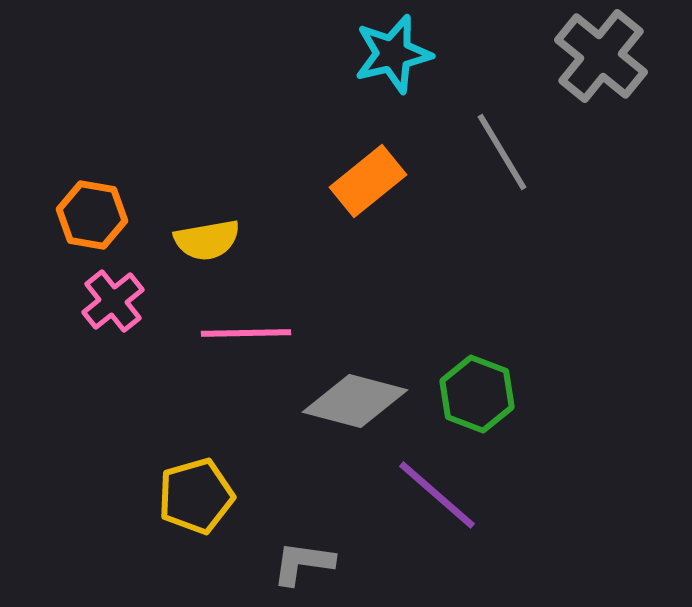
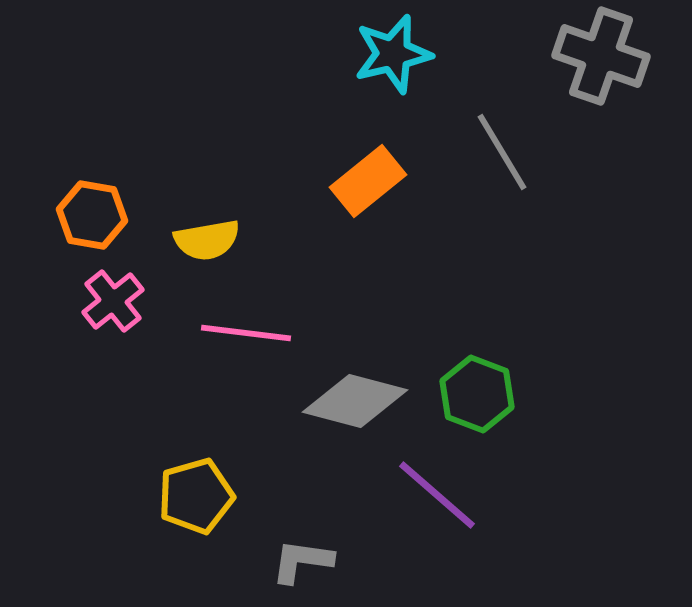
gray cross: rotated 20 degrees counterclockwise
pink line: rotated 8 degrees clockwise
gray L-shape: moved 1 px left, 2 px up
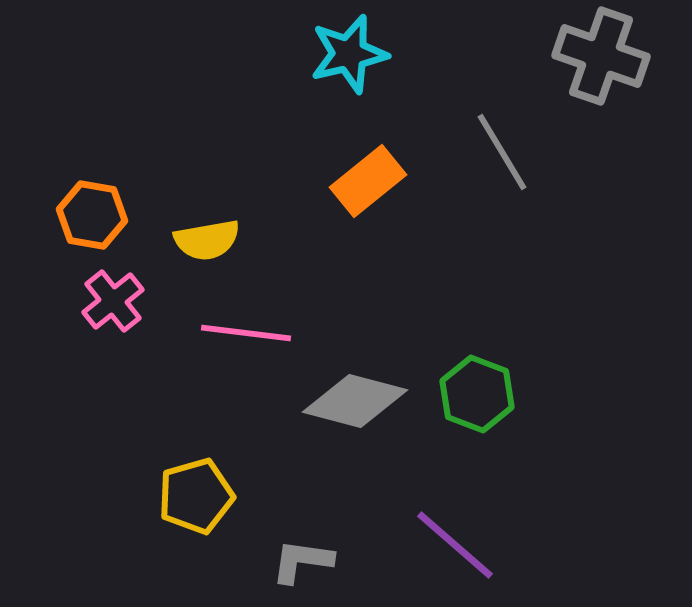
cyan star: moved 44 px left
purple line: moved 18 px right, 50 px down
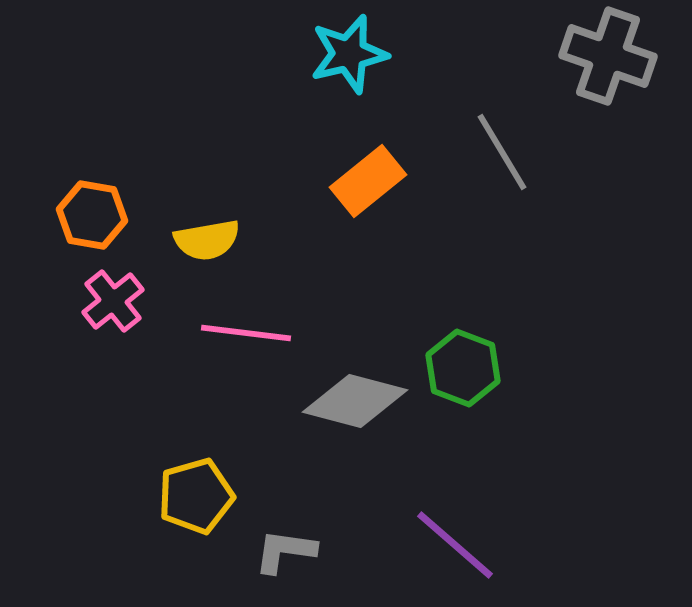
gray cross: moved 7 px right
green hexagon: moved 14 px left, 26 px up
gray L-shape: moved 17 px left, 10 px up
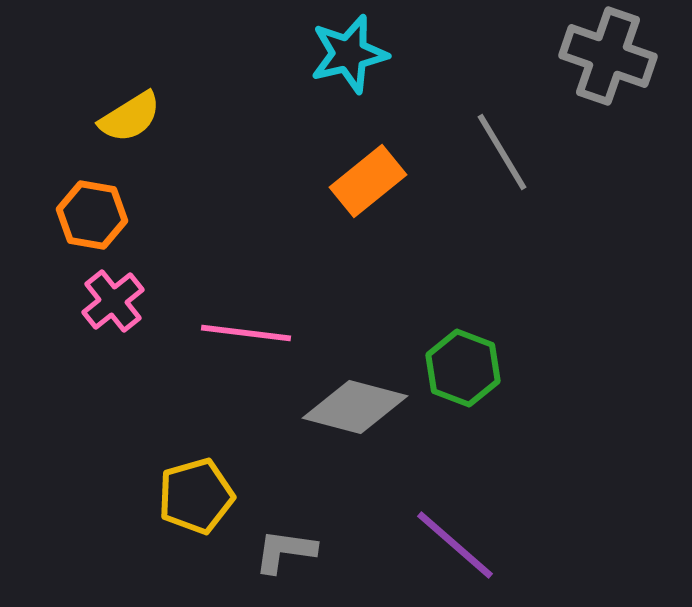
yellow semicircle: moved 77 px left, 123 px up; rotated 22 degrees counterclockwise
gray diamond: moved 6 px down
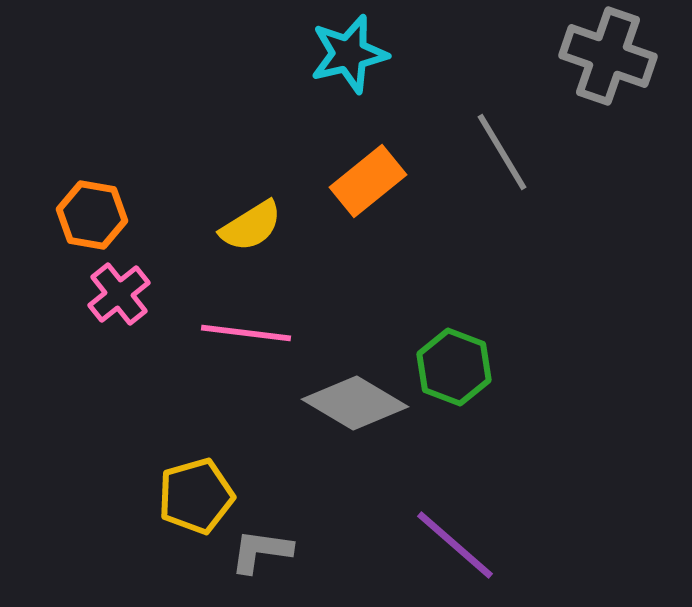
yellow semicircle: moved 121 px right, 109 px down
pink cross: moved 6 px right, 7 px up
green hexagon: moved 9 px left, 1 px up
gray diamond: moved 4 px up; rotated 16 degrees clockwise
gray L-shape: moved 24 px left
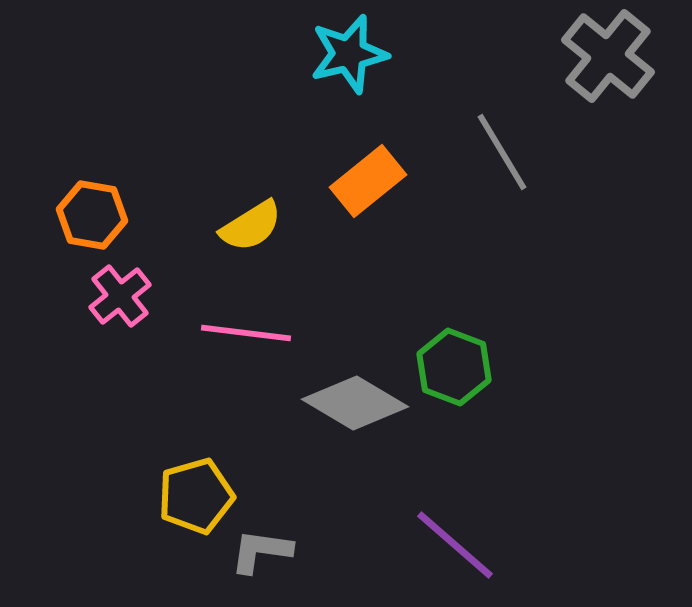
gray cross: rotated 20 degrees clockwise
pink cross: moved 1 px right, 2 px down
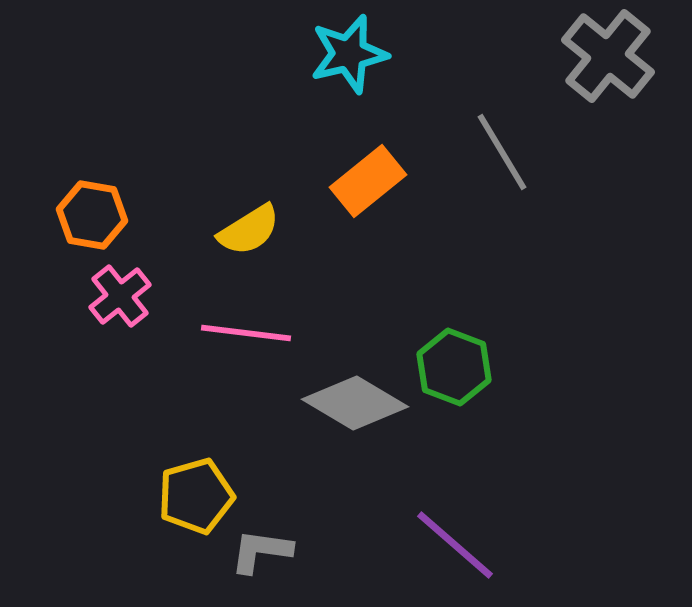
yellow semicircle: moved 2 px left, 4 px down
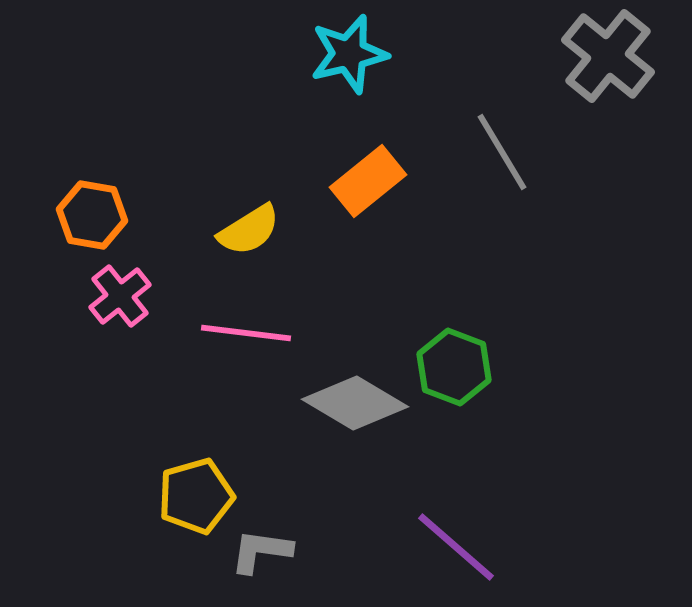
purple line: moved 1 px right, 2 px down
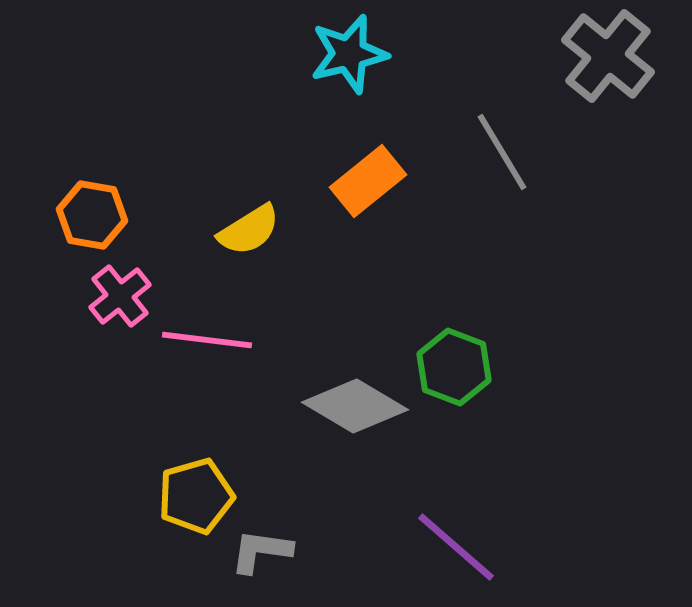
pink line: moved 39 px left, 7 px down
gray diamond: moved 3 px down
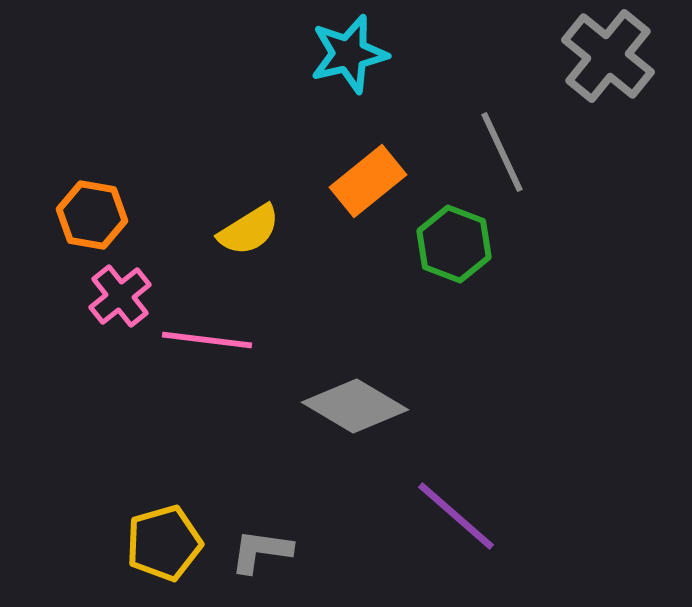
gray line: rotated 6 degrees clockwise
green hexagon: moved 123 px up
yellow pentagon: moved 32 px left, 47 px down
purple line: moved 31 px up
